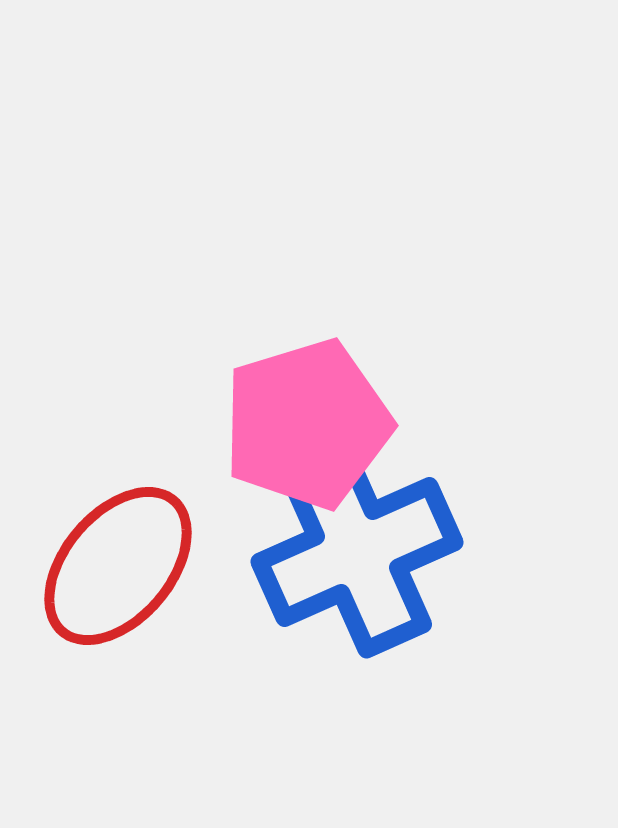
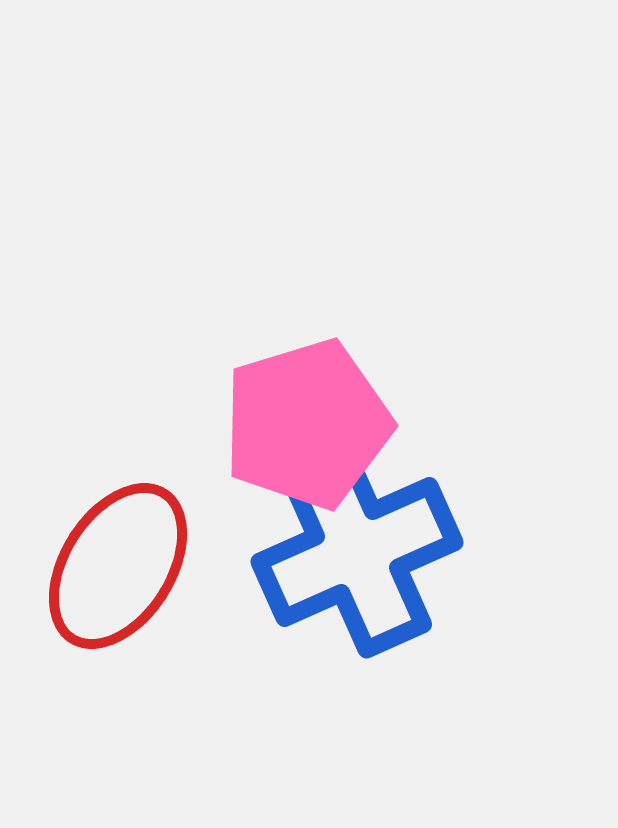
red ellipse: rotated 8 degrees counterclockwise
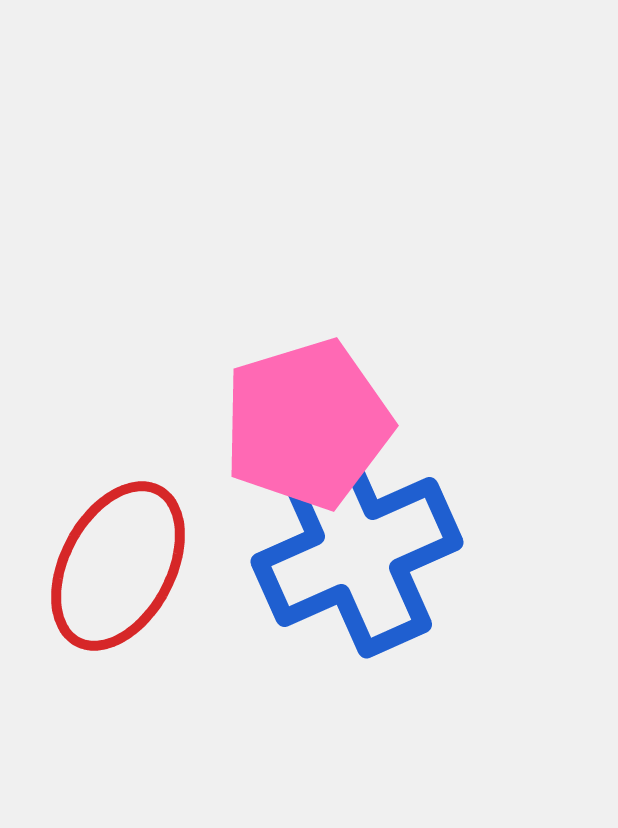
red ellipse: rotated 4 degrees counterclockwise
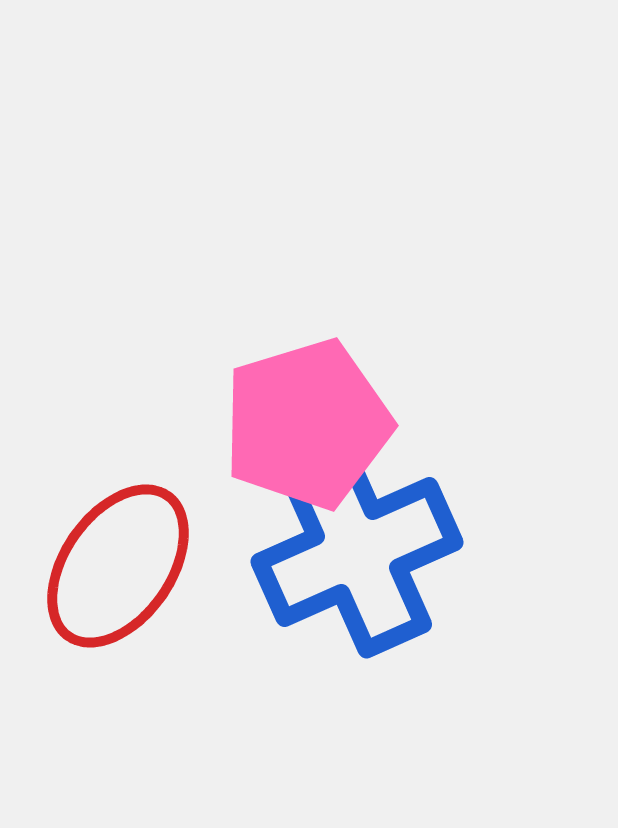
red ellipse: rotated 7 degrees clockwise
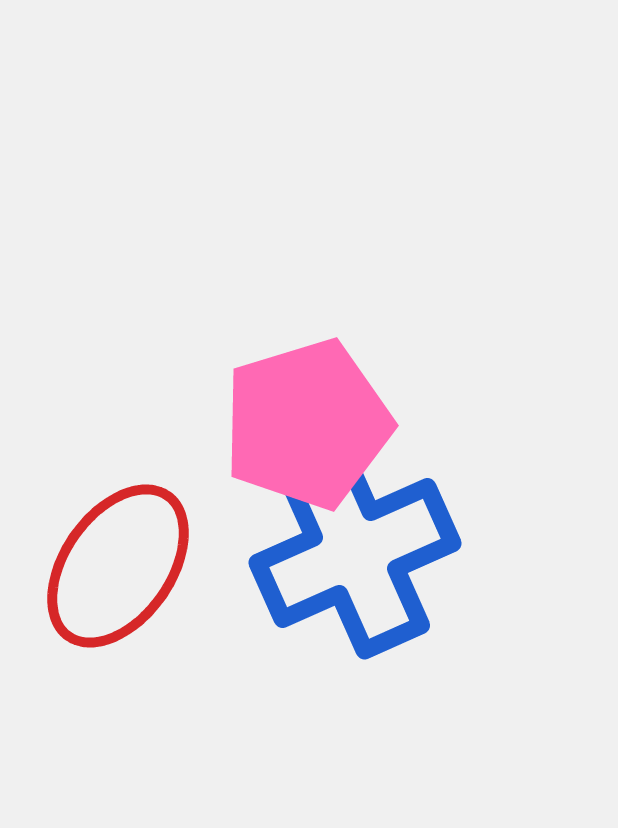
blue cross: moved 2 px left, 1 px down
